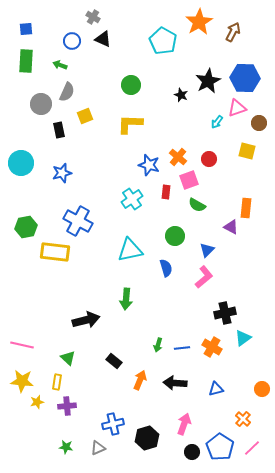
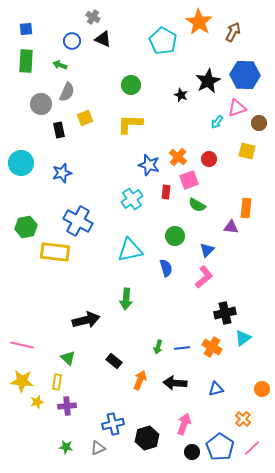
orange star at (199, 22): rotated 8 degrees counterclockwise
blue hexagon at (245, 78): moved 3 px up
yellow square at (85, 116): moved 2 px down
purple triangle at (231, 227): rotated 21 degrees counterclockwise
green arrow at (158, 345): moved 2 px down
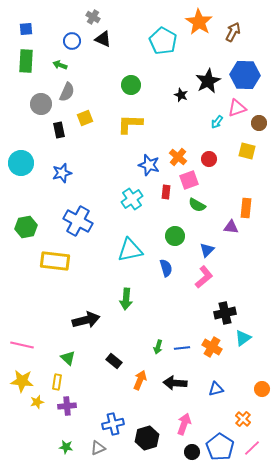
yellow rectangle at (55, 252): moved 9 px down
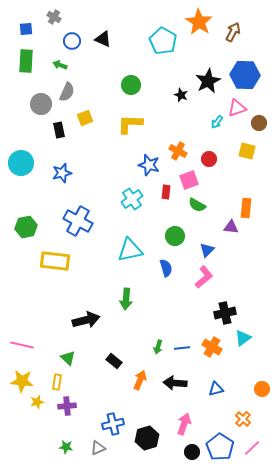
gray cross at (93, 17): moved 39 px left
orange cross at (178, 157): moved 6 px up; rotated 12 degrees counterclockwise
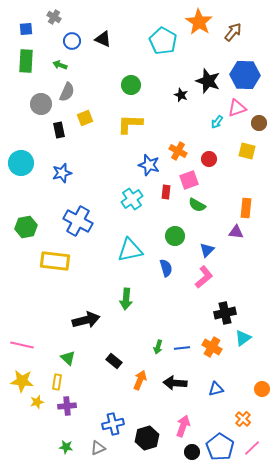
brown arrow at (233, 32): rotated 12 degrees clockwise
black star at (208, 81): rotated 25 degrees counterclockwise
purple triangle at (231, 227): moved 5 px right, 5 px down
pink arrow at (184, 424): moved 1 px left, 2 px down
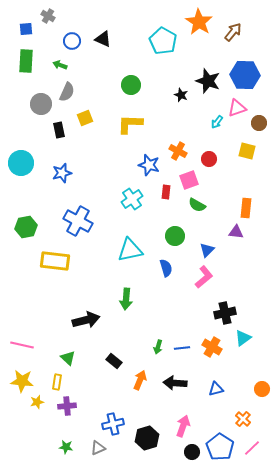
gray cross at (54, 17): moved 6 px left, 1 px up
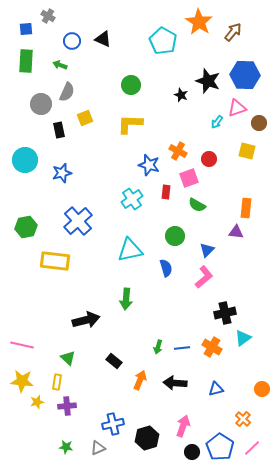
cyan circle at (21, 163): moved 4 px right, 3 px up
pink square at (189, 180): moved 2 px up
blue cross at (78, 221): rotated 20 degrees clockwise
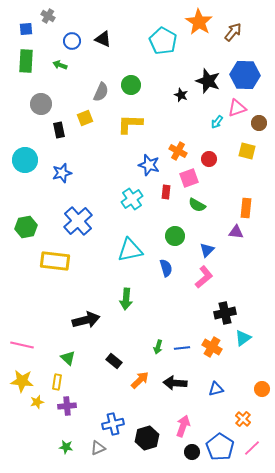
gray semicircle at (67, 92): moved 34 px right
orange arrow at (140, 380): rotated 24 degrees clockwise
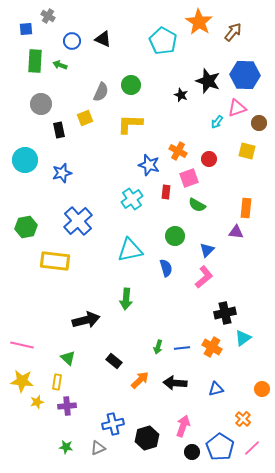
green rectangle at (26, 61): moved 9 px right
